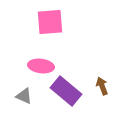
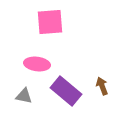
pink ellipse: moved 4 px left, 2 px up
gray triangle: rotated 12 degrees counterclockwise
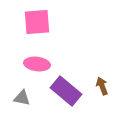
pink square: moved 13 px left
gray triangle: moved 2 px left, 2 px down
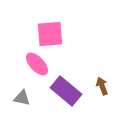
pink square: moved 13 px right, 12 px down
pink ellipse: rotated 40 degrees clockwise
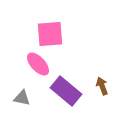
pink ellipse: moved 1 px right
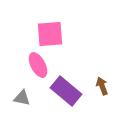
pink ellipse: moved 1 px down; rotated 15 degrees clockwise
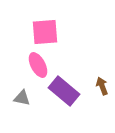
pink square: moved 5 px left, 2 px up
purple rectangle: moved 2 px left
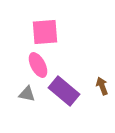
gray triangle: moved 5 px right, 4 px up
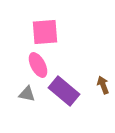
brown arrow: moved 1 px right, 1 px up
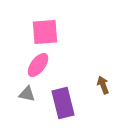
pink ellipse: rotated 65 degrees clockwise
purple rectangle: moved 1 px left, 12 px down; rotated 36 degrees clockwise
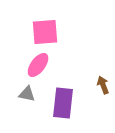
purple rectangle: rotated 20 degrees clockwise
